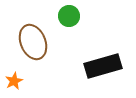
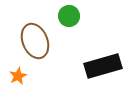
brown ellipse: moved 2 px right, 1 px up
orange star: moved 4 px right, 5 px up
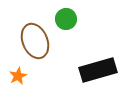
green circle: moved 3 px left, 3 px down
black rectangle: moved 5 px left, 4 px down
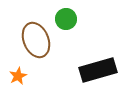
brown ellipse: moved 1 px right, 1 px up
